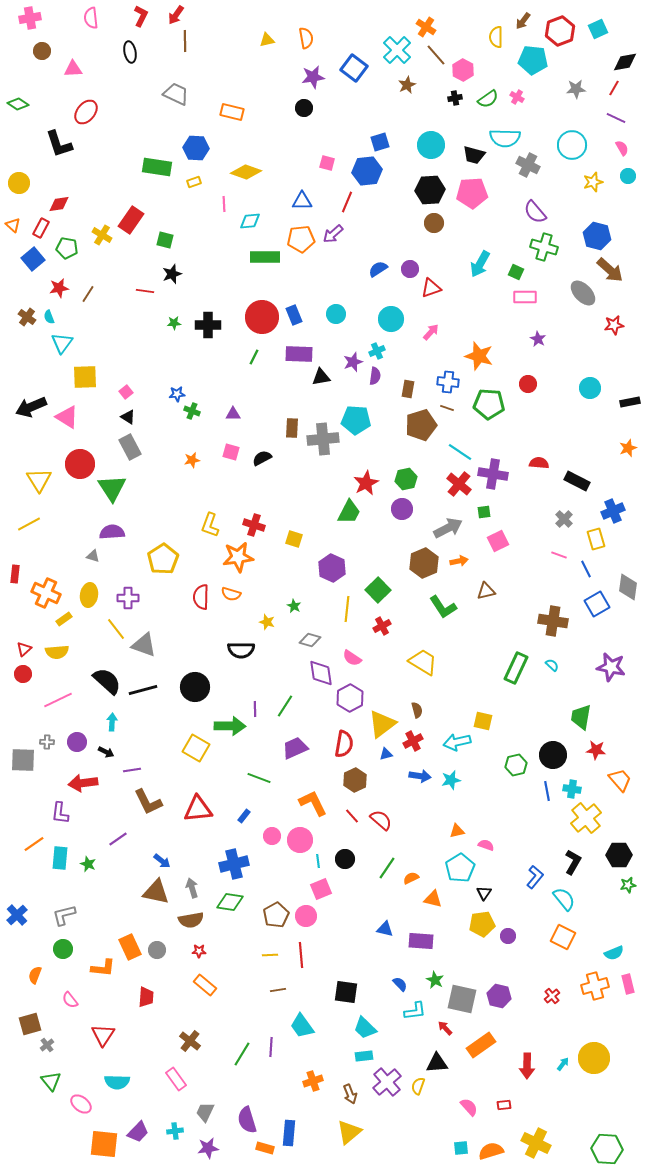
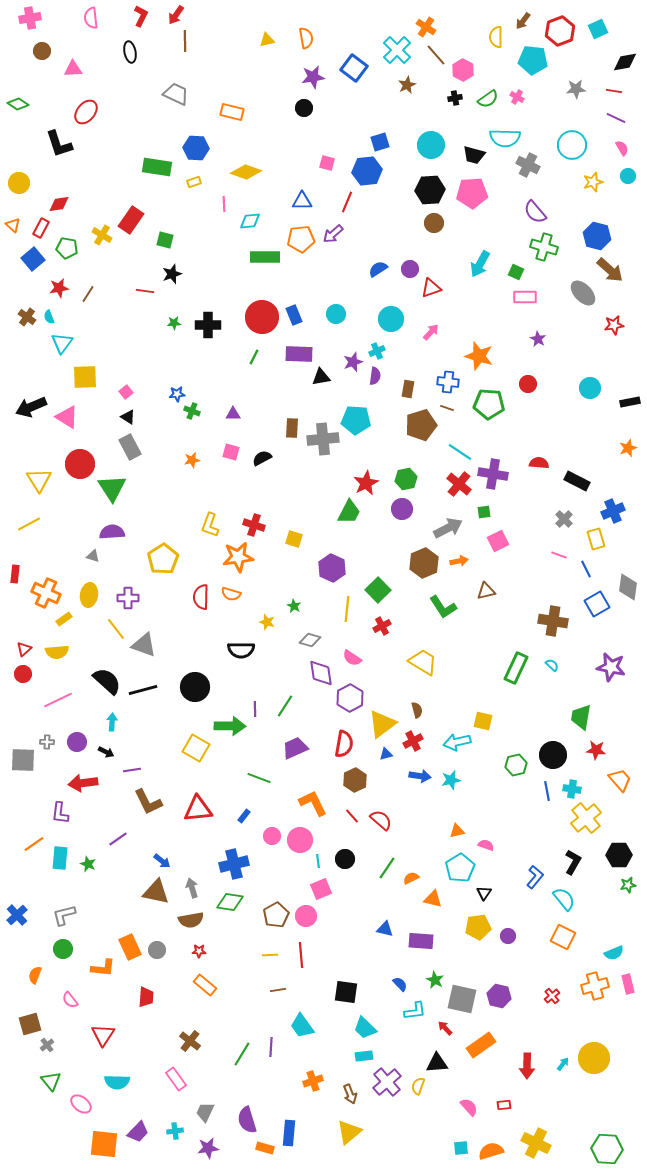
red line at (614, 88): moved 3 px down; rotated 70 degrees clockwise
yellow pentagon at (482, 924): moved 4 px left, 3 px down
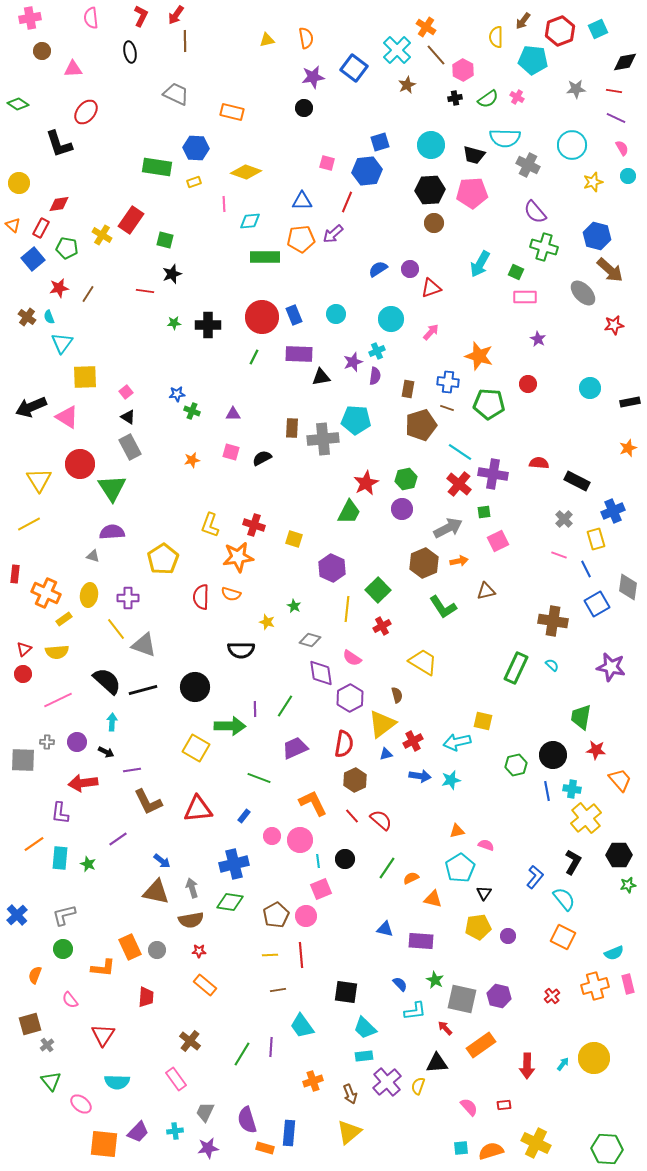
brown semicircle at (417, 710): moved 20 px left, 15 px up
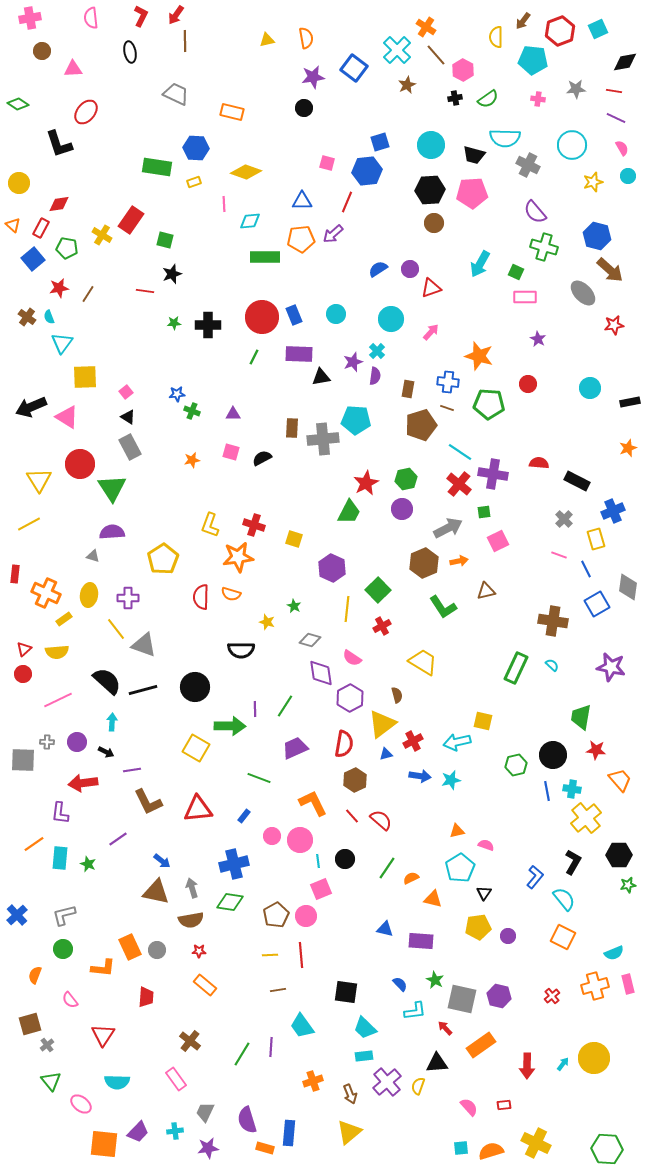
pink cross at (517, 97): moved 21 px right, 2 px down; rotated 24 degrees counterclockwise
cyan cross at (377, 351): rotated 21 degrees counterclockwise
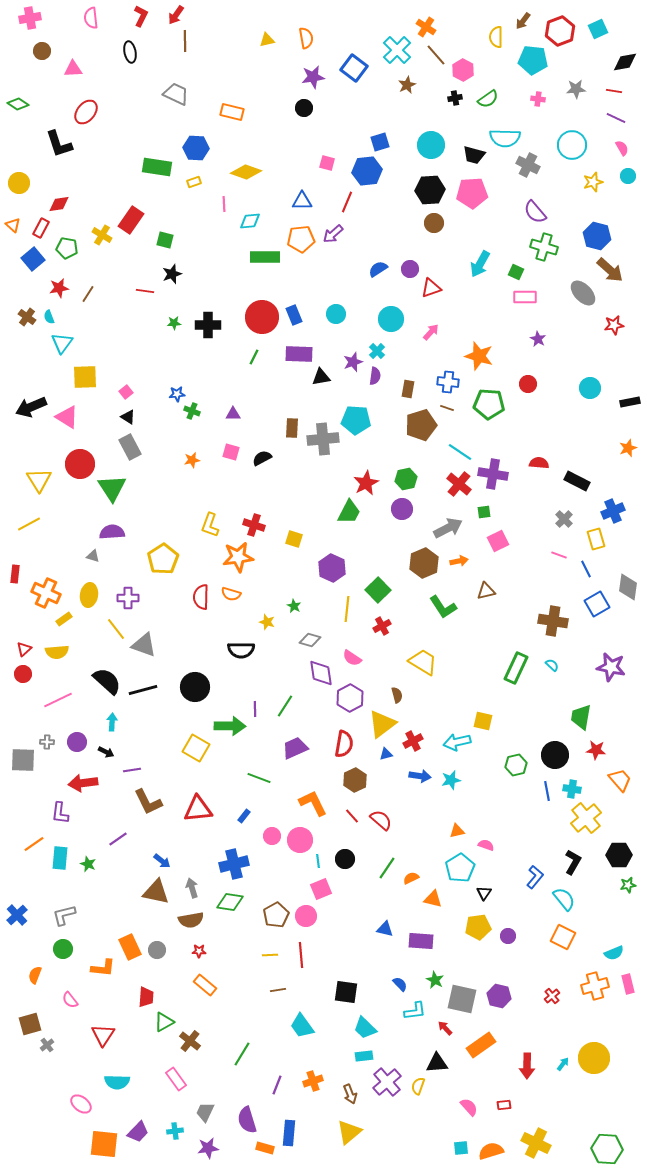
black circle at (553, 755): moved 2 px right
purple line at (271, 1047): moved 6 px right, 38 px down; rotated 18 degrees clockwise
green triangle at (51, 1081): moved 113 px right, 59 px up; rotated 40 degrees clockwise
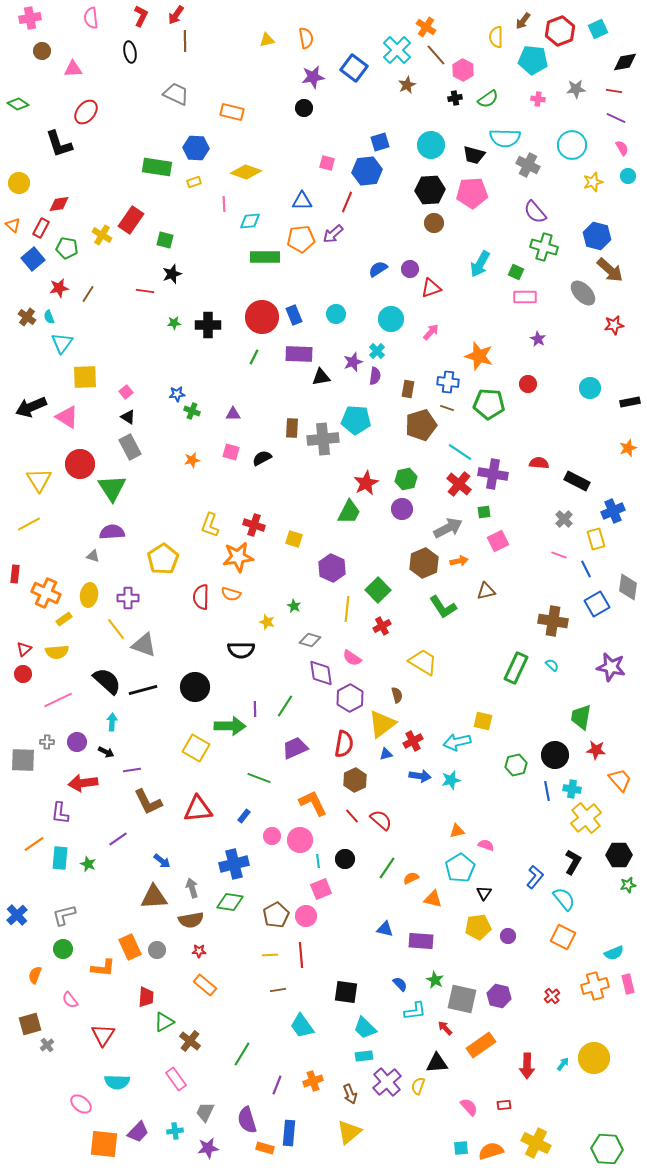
brown triangle at (156, 892): moved 2 px left, 5 px down; rotated 16 degrees counterclockwise
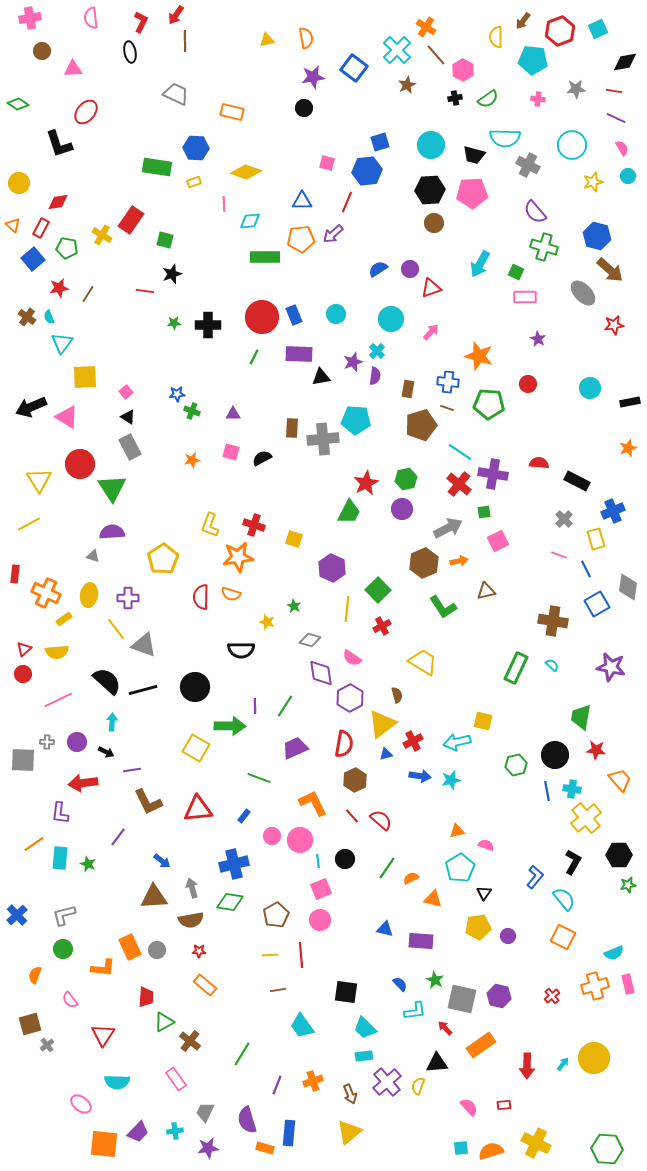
red L-shape at (141, 16): moved 6 px down
red diamond at (59, 204): moved 1 px left, 2 px up
purple line at (255, 709): moved 3 px up
purple line at (118, 839): moved 2 px up; rotated 18 degrees counterclockwise
pink circle at (306, 916): moved 14 px right, 4 px down
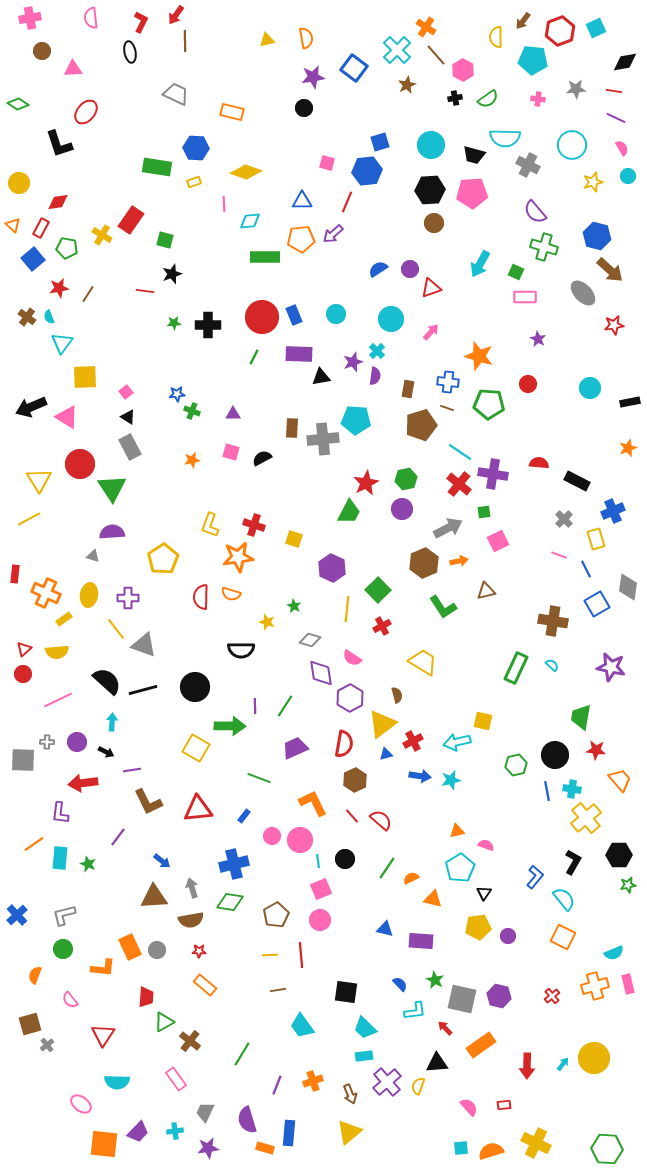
cyan square at (598, 29): moved 2 px left, 1 px up
yellow line at (29, 524): moved 5 px up
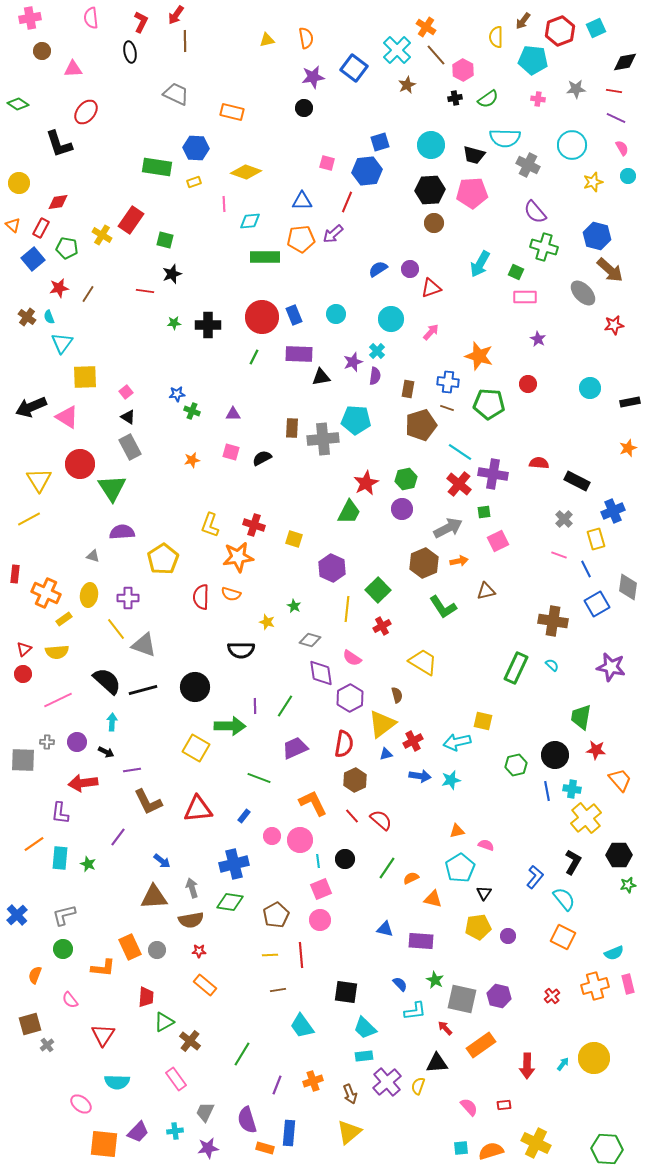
purple semicircle at (112, 532): moved 10 px right
